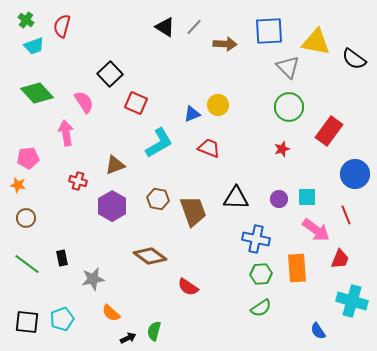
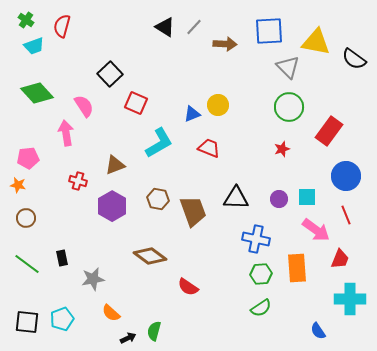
pink semicircle at (84, 102): moved 4 px down
blue circle at (355, 174): moved 9 px left, 2 px down
cyan cross at (352, 301): moved 2 px left, 2 px up; rotated 16 degrees counterclockwise
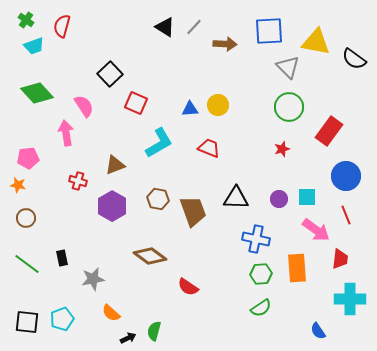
blue triangle at (192, 114): moved 2 px left, 5 px up; rotated 18 degrees clockwise
red trapezoid at (340, 259): rotated 15 degrees counterclockwise
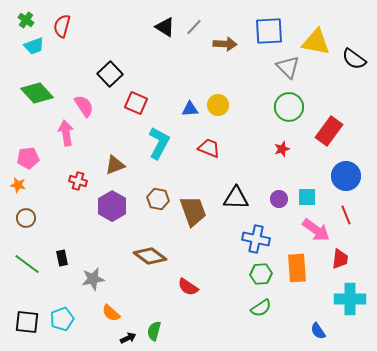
cyan L-shape at (159, 143): rotated 32 degrees counterclockwise
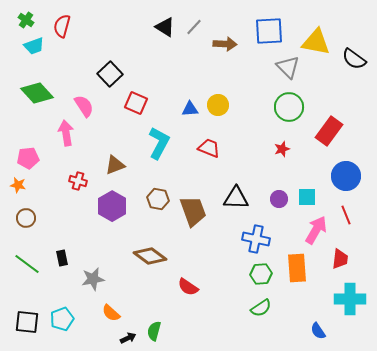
pink arrow at (316, 230): rotated 96 degrees counterclockwise
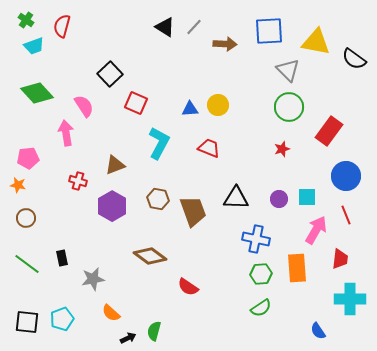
gray triangle at (288, 67): moved 3 px down
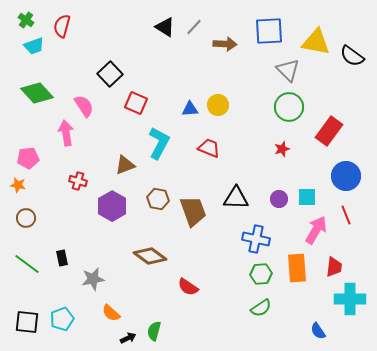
black semicircle at (354, 59): moved 2 px left, 3 px up
brown triangle at (115, 165): moved 10 px right
red trapezoid at (340, 259): moved 6 px left, 8 px down
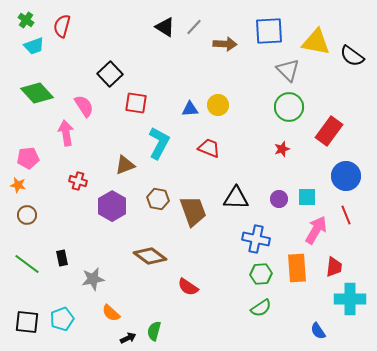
red square at (136, 103): rotated 15 degrees counterclockwise
brown circle at (26, 218): moved 1 px right, 3 px up
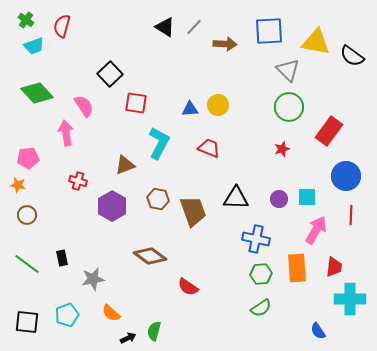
red line at (346, 215): moved 5 px right; rotated 24 degrees clockwise
cyan pentagon at (62, 319): moved 5 px right, 4 px up
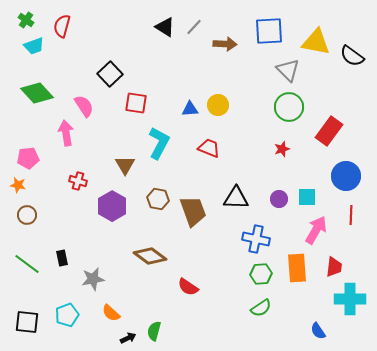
brown triangle at (125, 165): rotated 40 degrees counterclockwise
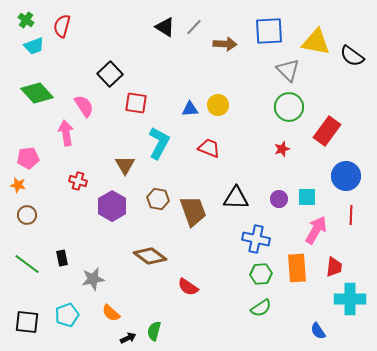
red rectangle at (329, 131): moved 2 px left
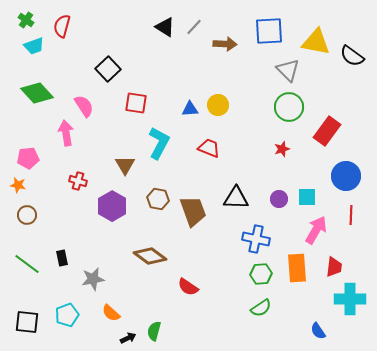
black square at (110, 74): moved 2 px left, 5 px up
